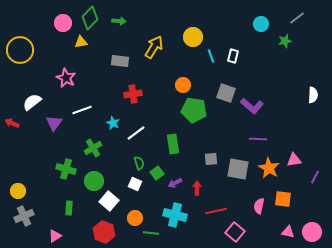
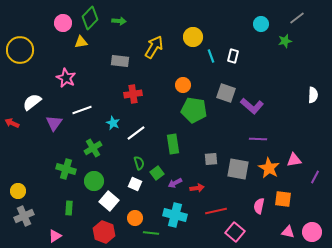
red arrow at (197, 188): rotated 80 degrees clockwise
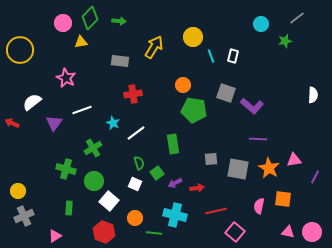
green line at (151, 233): moved 3 px right
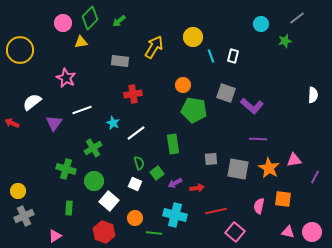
green arrow at (119, 21): rotated 136 degrees clockwise
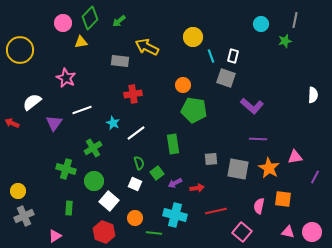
gray line at (297, 18): moved 2 px left, 2 px down; rotated 42 degrees counterclockwise
yellow arrow at (154, 47): moved 7 px left; rotated 95 degrees counterclockwise
gray square at (226, 93): moved 15 px up
pink triangle at (294, 160): moved 1 px right, 3 px up
pink square at (235, 232): moved 7 px right
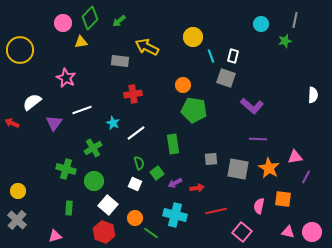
purple line at (315, 177): moved 9 px left
white square at (109, 201): moved 1 px left, 4 px down
gray cross at (24, 216): moved 7 px left, 4 px down; rotated 24 degrees counterclockwise
green line at (154, 233): moved 3 px left; rotated 28 degrees clockwise
pink triangle at (55, 236): rotated 16 degrees clockwise
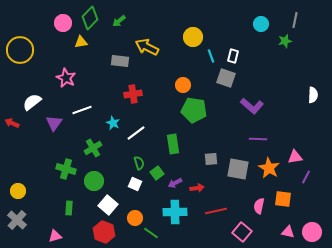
cyan cross at (175, 215): moved 3 px up; rotated 15 degrees counterclockwise
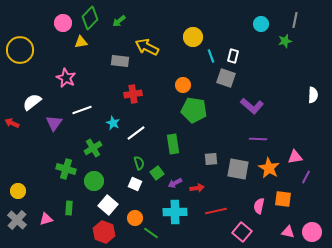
pink triangle at (55, 236): moved 9 px left, 17 px up
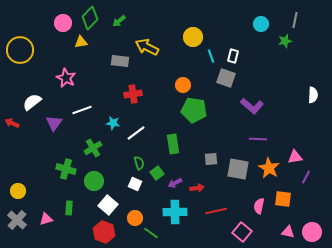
cyan star at (113, 123): rotated 16 degrees counterclockwise
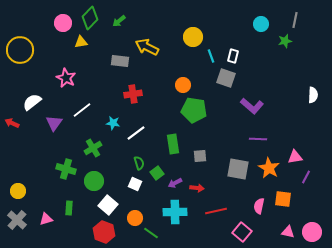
white line at (82, 110): rotated 18 degrees counterclockwise
gray square at (211, 159): moved 11 px left, 3 px up
red arrow at (197, 188): rotated 16 degrees clockwise
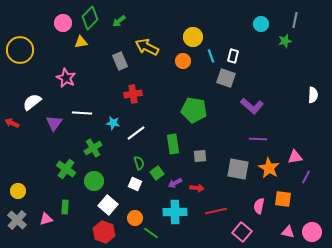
gray rectangle at (120, 61): rotated 60 degrees clockwise
orange circle at (183, 85): moved 24 px up
white line at (82, 110): moved 3 px down; rotated 42 degrees clockwise
green cross at (66, 169): rotated 18 degrees clockwise
green rectangle at (69, 208): moved 4 px left, 1 px up
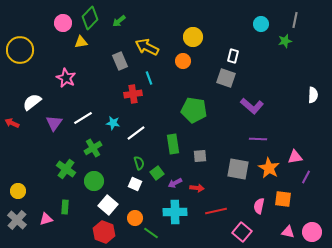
cyan line at (211, 56): moved 62 px left, 22 px down
white line at (82, 113): moved 1 px right, 5 px down; rotated 36 degrees counterclockwise
